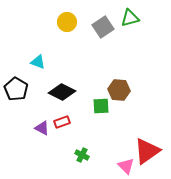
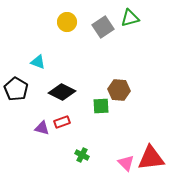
purple triangle: rotated 14 degrees counterclockwise
red triangle: moved 4 px right, 7 px down; rotated 28 degrees clockwise
pink triangle: moved 3 px up
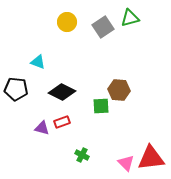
black pentagon: rotated 25 degrees counterclockwise
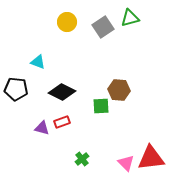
green cross: moved 4 px down; rotated 24 degrees clockwise
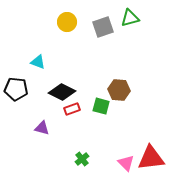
gray square: rotated 15 degrees clockwise
green square: rotated 18 degrees clockwise
red rectangle: moved 10 px right, 13 px up
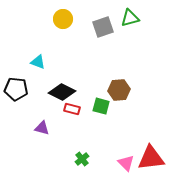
yellow circle: moved 4 px left, 3 px up
brown hexagon: rotated 10 degrees counterclockwise
red rectangle: rotated 35 degrees clockwise
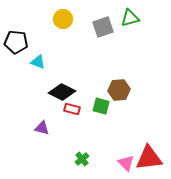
black pentagon: moved 47 px up
red triangle: moved 2 px left
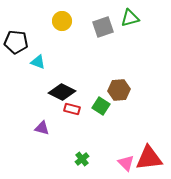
yellow circle: moved 1 px left, 2 px down
green square: rotated 18 degrees clockwise
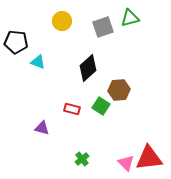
black diamond: moved 26 px right, 24 px up; rotated 68 degrees counterclockwise
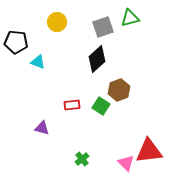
yellow circle: moved 5 px left, 1 px down
black diamond: moved 9 px right, 9 px up
brown hexagon: rotated 15 degrees counterclockwise
red rectangle: moved 4 px up; rotated 21 degrees counterclockwise
red triangle: moved 7 px up
